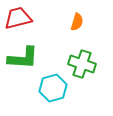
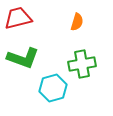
green L-shape: rotated 16 degrees clockwise
green cross: rotated 28 degrees counterclockwise
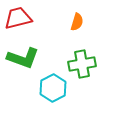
cyan hexagon: rotated 12 degrees counterclockwise
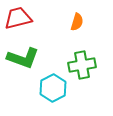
green cross: moved 1 px down
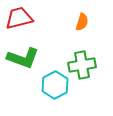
red trapezoid: moved 1 px right
orange semicircle: moved 5 px right
cyan hexagon: moved 2 px right, 3 px up
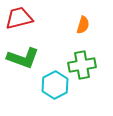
orange semicircle: moved 1 px right, 3 px down
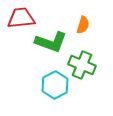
red trapezoid: moved 2 px right; rotated 8 degrees clockwise
green L-shape: moved 28 px right, 16 px up
green cross: rotated 32 degrees clockwise
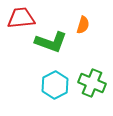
green cross: moved 10 px right, 18 px down
